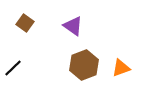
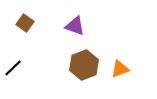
purple triangle: moved 2 px right; rotated 15 degrees counterclockwise
orange triangle: moved 1 px left, 1 px down
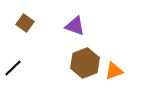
brown hexagon: moved 1 px right, 2 px up
orange triangle: moved 6 px left, 2 px down
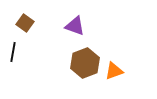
black line: moved 16 px up; rotated 36 degrees counterclockwise
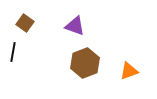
orange triangle: moved 15 px right
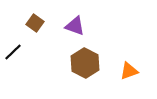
brown square: moved 10 px right
black line: rotated 36 degrees clockwise
brown hexagon: rotated 12 degrees counterclockwise
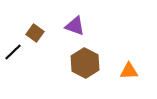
brown square: moved 10 px down
orange triangle: rotated 18 degrees clockwise
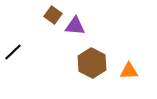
purple triangle: rotated 15 degrees counterclockwise
brown square: moved 18 px right, 18 px up
brown hexagon: moved 7 px right
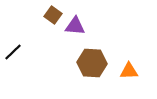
brown hexagon: rotated 24 degrees counterclockwise
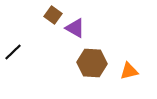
purple triangle: moved 2 px down; rotated 25 degrees clockwise
orange triangle: rotated 12 degrees counterclockwise
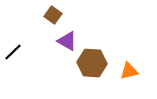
purple triangle: moved 8 px left, 13 px down
